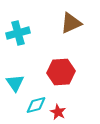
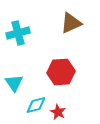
cyan triangle: moved 1 px left
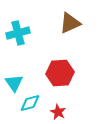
brown triangle: moved 1 px left
red hexagon: moved 1 px left, 1 px down
cyan diamond: moved 6 px left, 2 px up
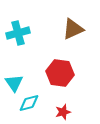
brown triangle: moved 3 px right, 6 px down
red hexagon: rotated 12 degrees clockwise
cyan diamond: moved 1 px left
red star: moved 5 px right; rotated 28 degrees clockwise
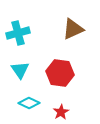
cyan triangle: moved 6 px right, 13 px up
cyan diamond: rotated 40 degrees clockwise
red star: moved 2 px left; rotated 14 degrees counterclockwise
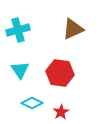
cyan cross: moved 3 px up
cyan diamond: moved 3 px right
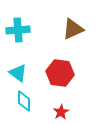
cyan cross: rotated 10 degrees clockwise
cyan triangle: moved 2 px left, 3 px down; rotated 18 degrees counterclockwise
cyan diamond: moved 8 px left, 2 px up; rotated 65 degrees clockwise
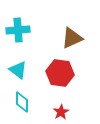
brown triangle: moved 1 px left, 9 px down
cyan triangle: moved 3 px up
cyan diamond: moved 2 px left, 1 px down
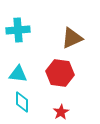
cyan triangle: moved 4 px down; rotated 30 degrees counterclockwise
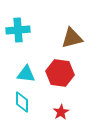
brown triangle: rotated 10 degrees clockwise
cyan triangle: moved 8 px right
